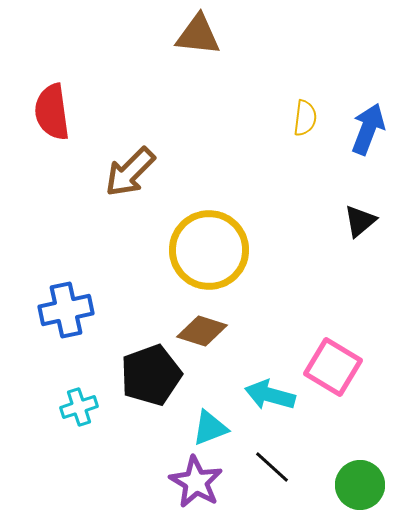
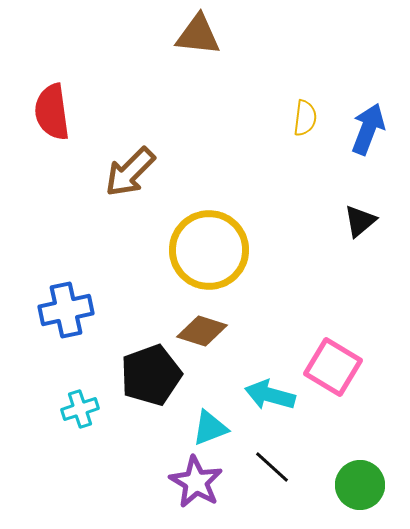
cyan cross: moved 1 px right, 2 px down
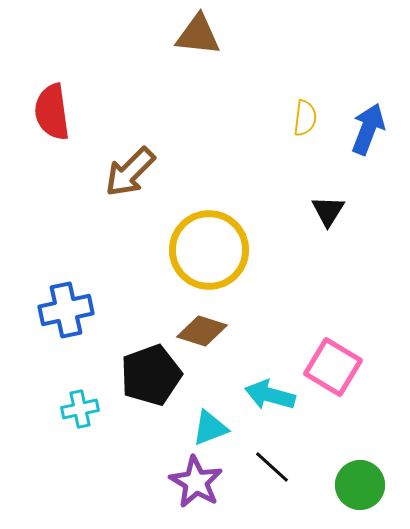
black triangle: moved 32 px left, 10 px up; rotated 18 degrees counterclockwise
cyan cross: rotated 6 degrees clockwise
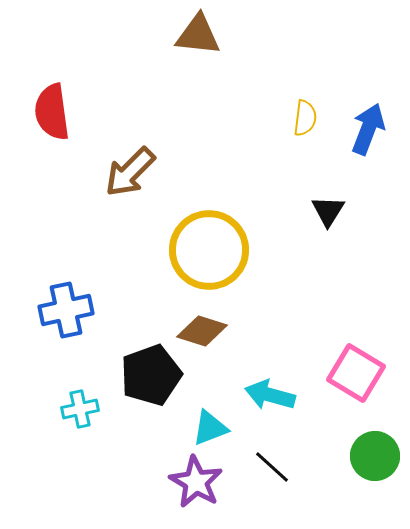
pink square: moved 23 px right, 6 px down
green circle: moved 15 px right, 29 px up
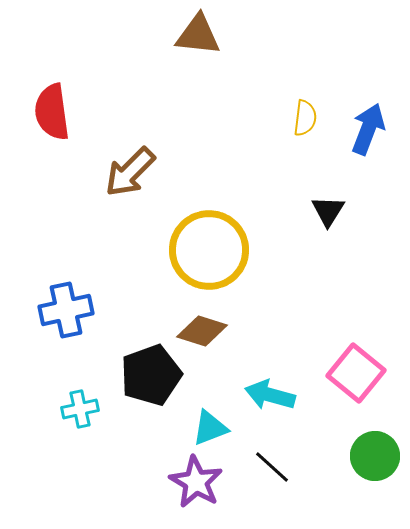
pink square: rotated 8 degrees clockwise
